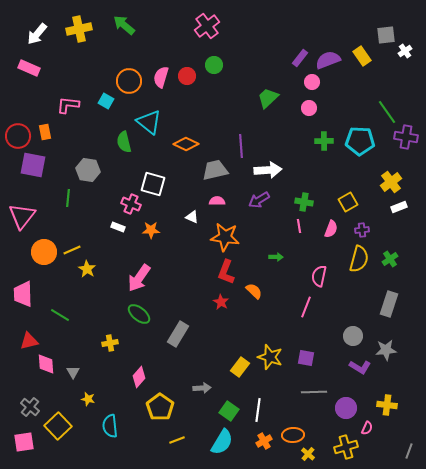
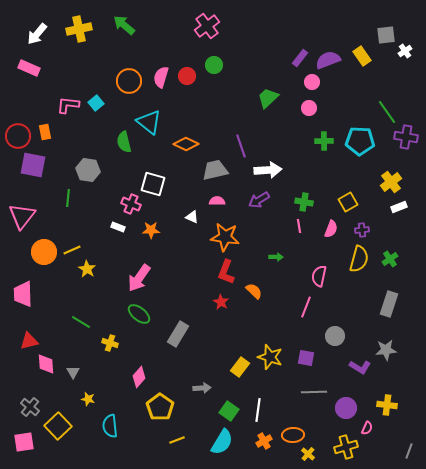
cyan square at (106, 101): moved 10 px left, 2 px down; rotated 21 degrees clockwise
purple line at (241, 146): rotated 15 degrees counterclockwise
green line at (60, 315): moved 21 px right, 7 px down
gray circle at (353, 336): moved 18 px left
yellow cross at (110, 343): rotated 28 degrees clockwise
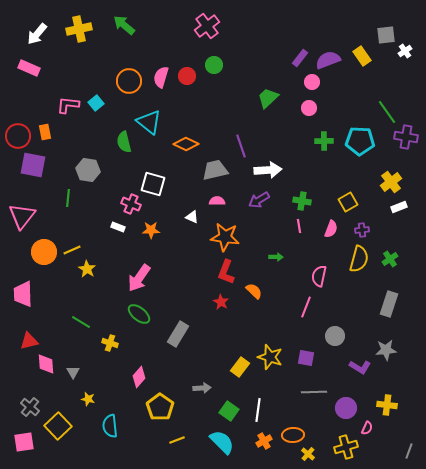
green cross at (304, 202): moved 2 px left, 1 px up
cyan semicircle at (222, 442): rotated 76 degrees counterclockwise
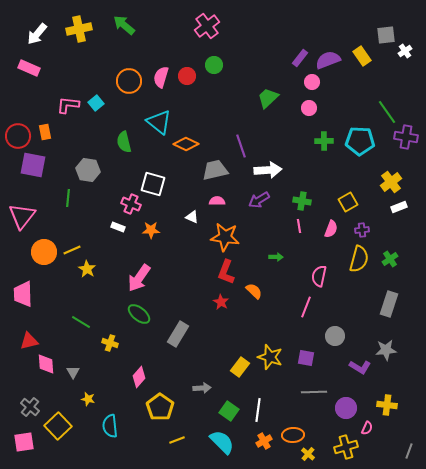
cyan triangle at (149, 122): moved 10 px right
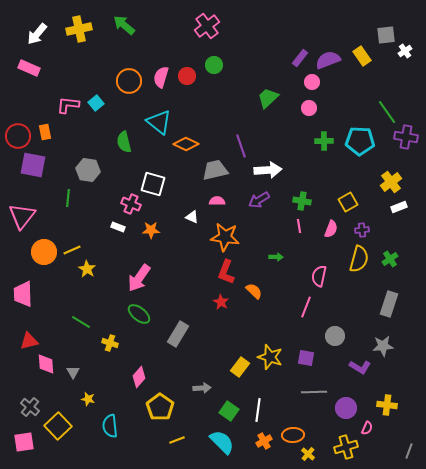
gray star at (386, 350): moved 3 px left, 4 px up
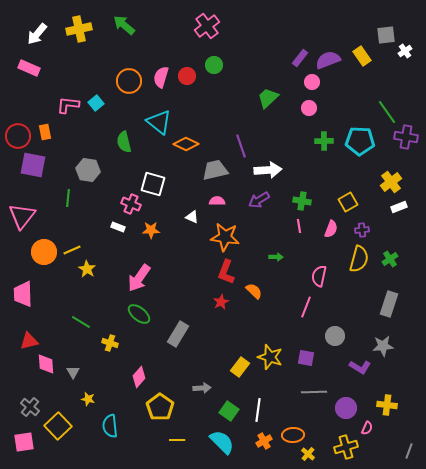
red star at (221, 302): rotated 14 degrees clockwise
yellow line at (177, 440): rotated 21 degrees clockwise
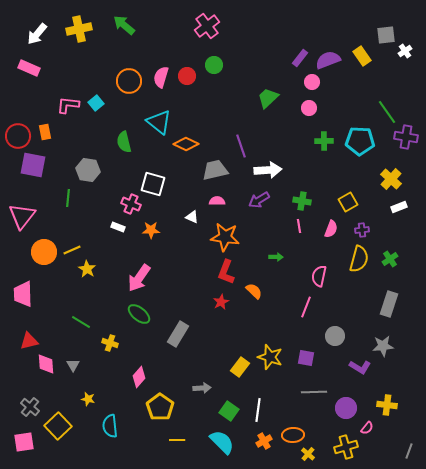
yellow cross at (391, 182): moved 3 px up; rotated 10 degrees counterclockwise
gray triangle at (73, 372): moved 7 px up
pink semicircle at (367, 428): rotated 16 degrees clockwise
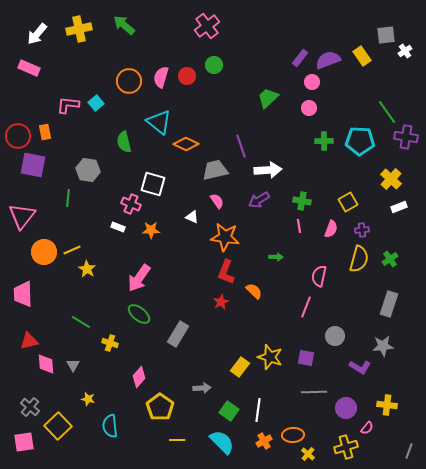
pink semicircle at (217, 201): rotated 56 degrees clockwise
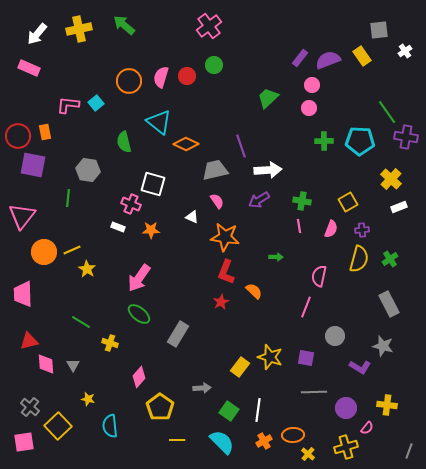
pink cross at (207, 26): moved 2 px right
gray square at (386, 35): moved 7 px left, 5 px up
pink circle at (312, 82): moved 3 px down
gray rectangle at (389, 304): rotated 45 degrees counterclockwise
gray star at (383, 346): rotated 20 degrees clockwise
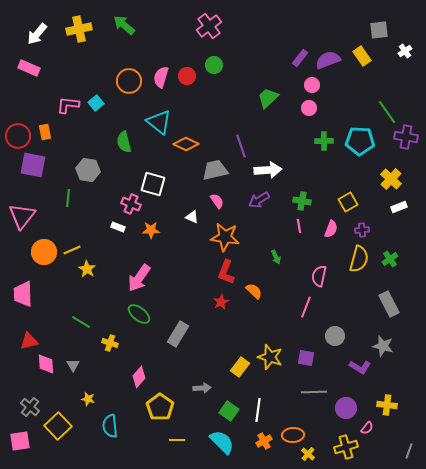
green arrow at (276, 257): rotated 64 degrees clockwise
pink square at (24, 442): moved 4 px left, 1 px up
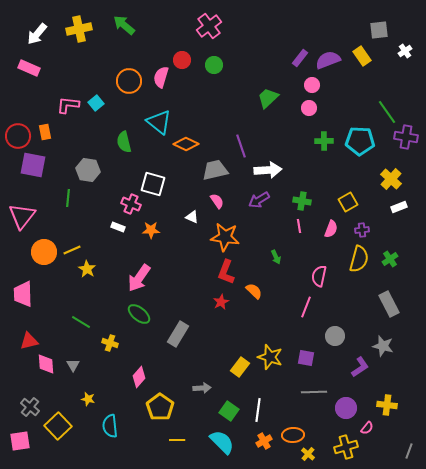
red circle at (187, 76): moved 5 px left, 16 px up
purple L-shape at (360, 367): rotated 65 degrees counterclockwise
